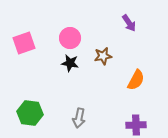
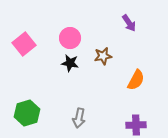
pink square: moved 1 px down; rotated 20 degrees counterclockwise
green hexagon: moved 3 px left; rotated 25 degrees counterclockwise
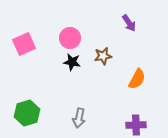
pink square: rotated 15 degrees clockwise
black star: moved 2 px right, 1 px up
orange semicircle: moved 1 px right, 1 px up
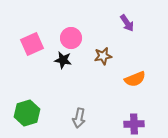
purple arrow: moved 2 px left
pink circle: moved 1 px right
pink square: moved 8 px right
black star: moved 9 px left, 2 px up
orange semicircle: moved 2 px left; rotated 40 degrees clockwise
purple cross: moved 2 px left, 1 px up
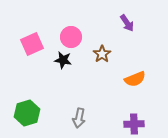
pink circle: moved 1 px up
brown star: moved 1 px left, 2 px up; rotated 24 degrees counterclockwise
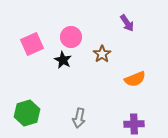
black star: rotated 18 degrees clockwise
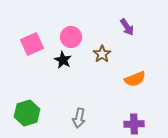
purple arrow: moved 4 px down
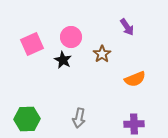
green hexagon: moved 6 px down; rotated 15 degrees clockwise
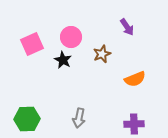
brown star: rotated 12 degrees clockwise
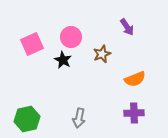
green hexagon: rotated 10 degrees counterclockwise
purple cross: moved 11 px up
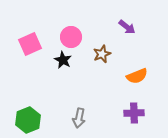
purple arrow: rotated 18 degrees counterclockwise
pink square: moved 2 px left
orange semicircle: moved 2 px right, 3 px up
green hexagon: moved 1 px right, 1 px down; rotated 10 degrees counterclockwise
